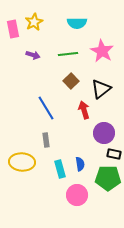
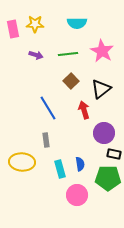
yellow star: moved 1 px right, 2 px down; rotated 30 degrees clockwise
purple arrow: moved 3 px right
blue line: moved 2 px right
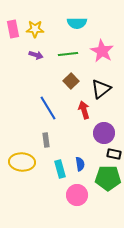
yellow star: moved 5 px down
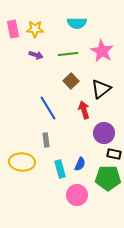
blue semicircle: rotated 32 degrees clockwise
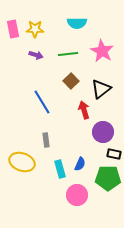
blue line: moved 6 px left, 6 px up
purple circle: moved 1 px left, 1 px up
yellow ellipse: rotated 15 degrees clockwise
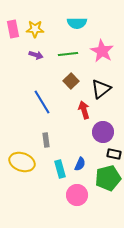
green pentagon: rotated 15 degrees counterclockwise
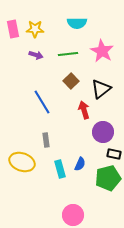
pink circle: moved 4 px left, 20 px down
